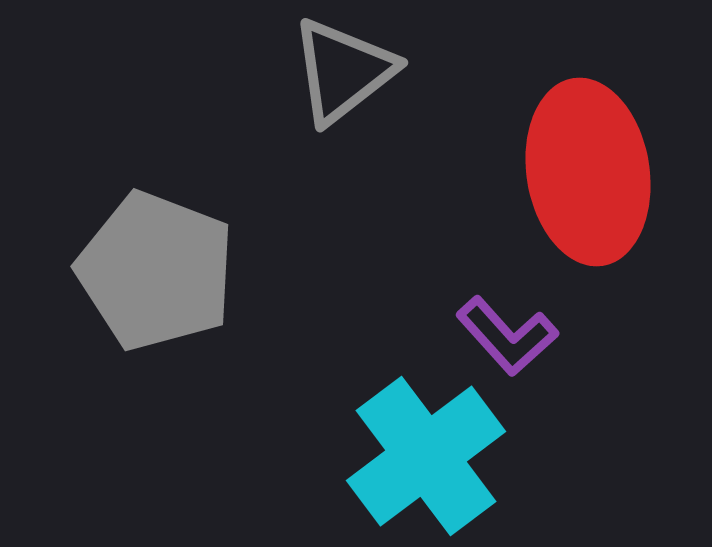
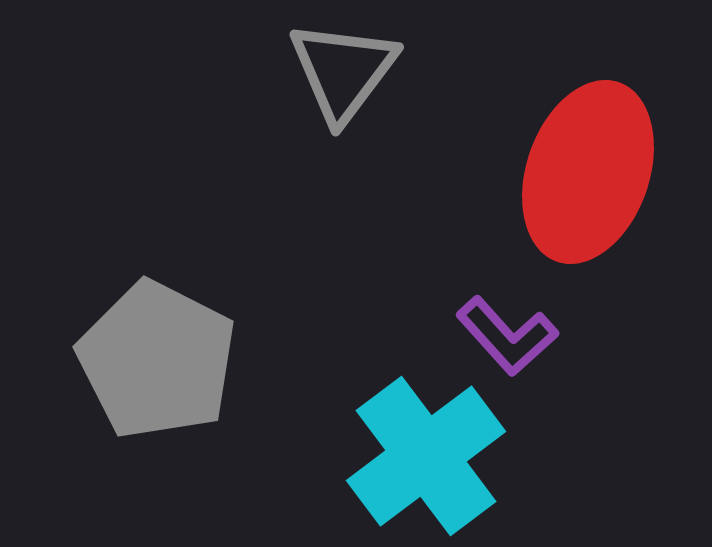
gray triangle: rotated 15 degrees counterclockwise
red ellipse: rotated 28 degrees clockwise
gray pentagon: moved 1 px right, 89 px down; rotated 6 degrees clockwise
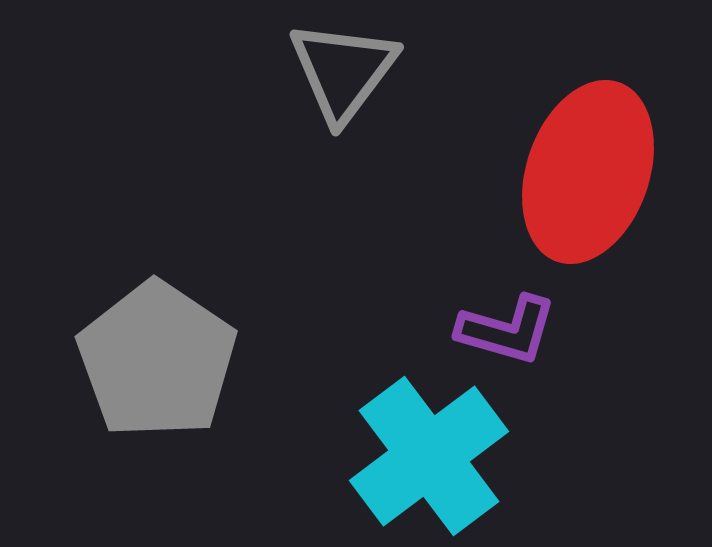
purple L-shape: moved 6 px up; rotated 32 degrees counterclockwise
gray pentagon: rotated 7 degrees clockwise
cyan cross: moved 3 px right
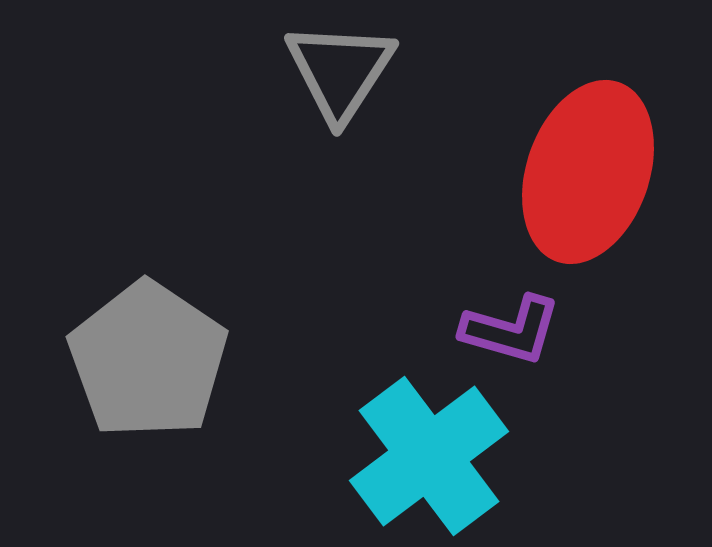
gray triangle: moved 3 px left; rotated 4 degrees counterclockwise
purple L-shape: moved 4 px right
gray pentagon: moved 9 px left
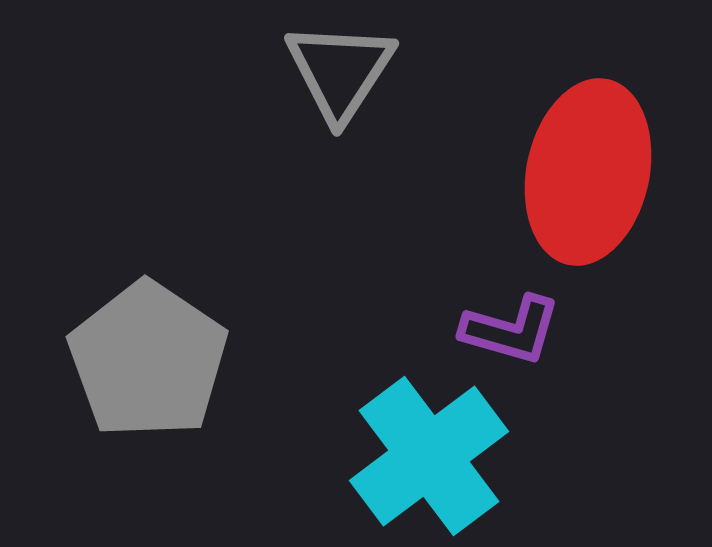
red ellipse: rotated 7 degrees counterclockwise
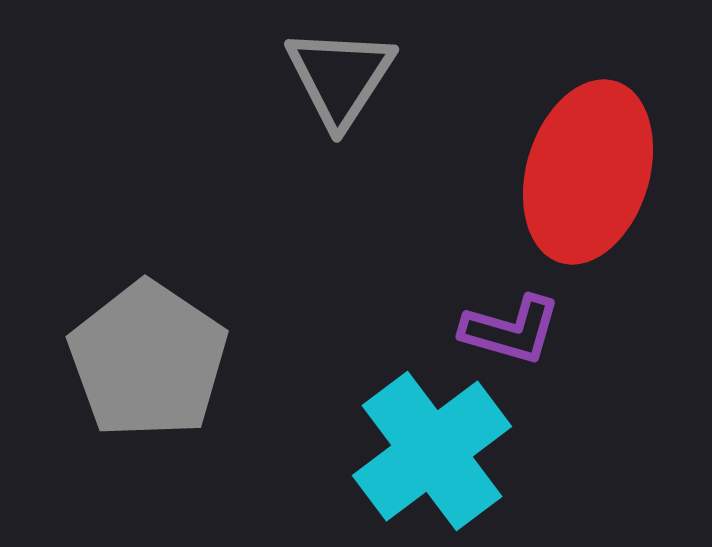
gray triangle: moved 6 px down
red ellipse: rotated 5 degrees clockwise
cyan cross: moved 3 px right, 5 px up
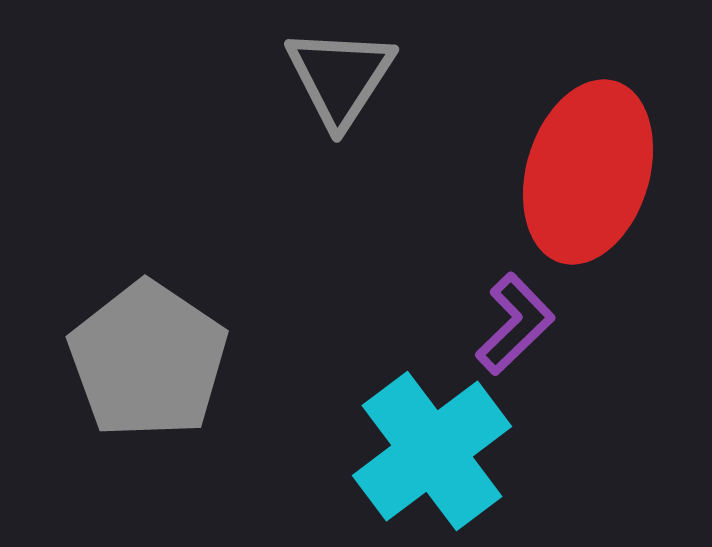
purple L-shape: moved 4 px right, 6 px up; rotated 60 degrees counterclockwise
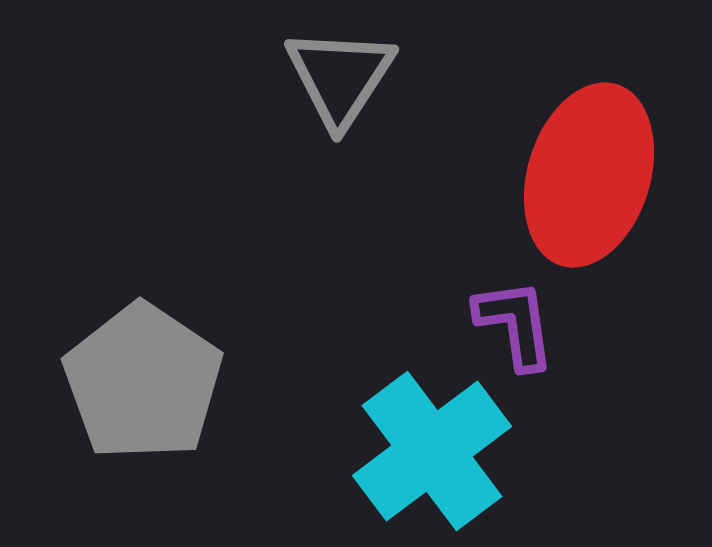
red ellipse: moved 1 px right, 3 px down
purple L-shape: rotated 54 degrees counterclockwise
gray pentagon: moved 5 px left, 22 px down
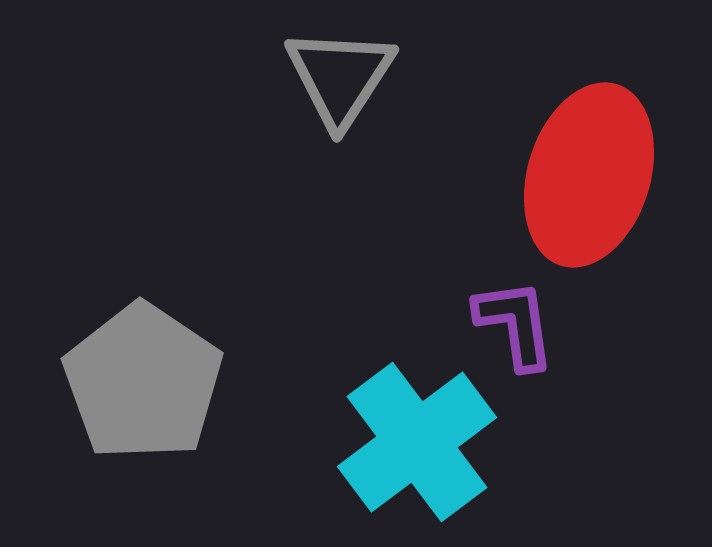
cyan cross: moved 15 px left, 9 px up
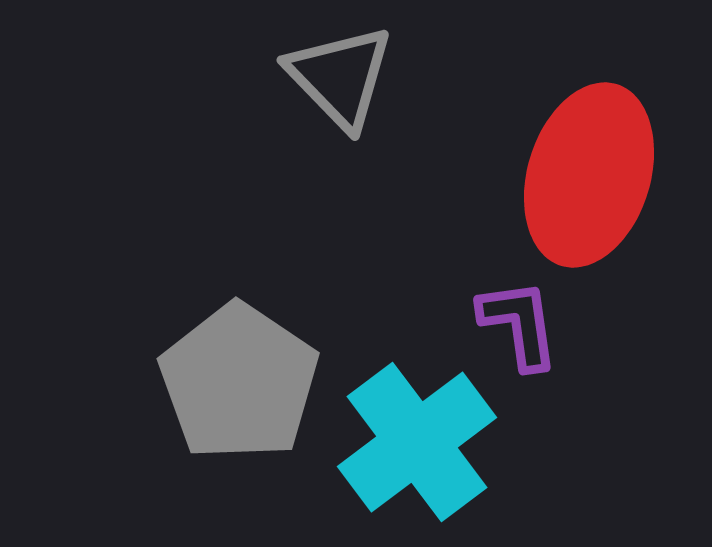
gray triangle: rotated 17 degrees counterclockwise
purple L-shape: moved 4 px right
gray pentagon: moved 96 px right
